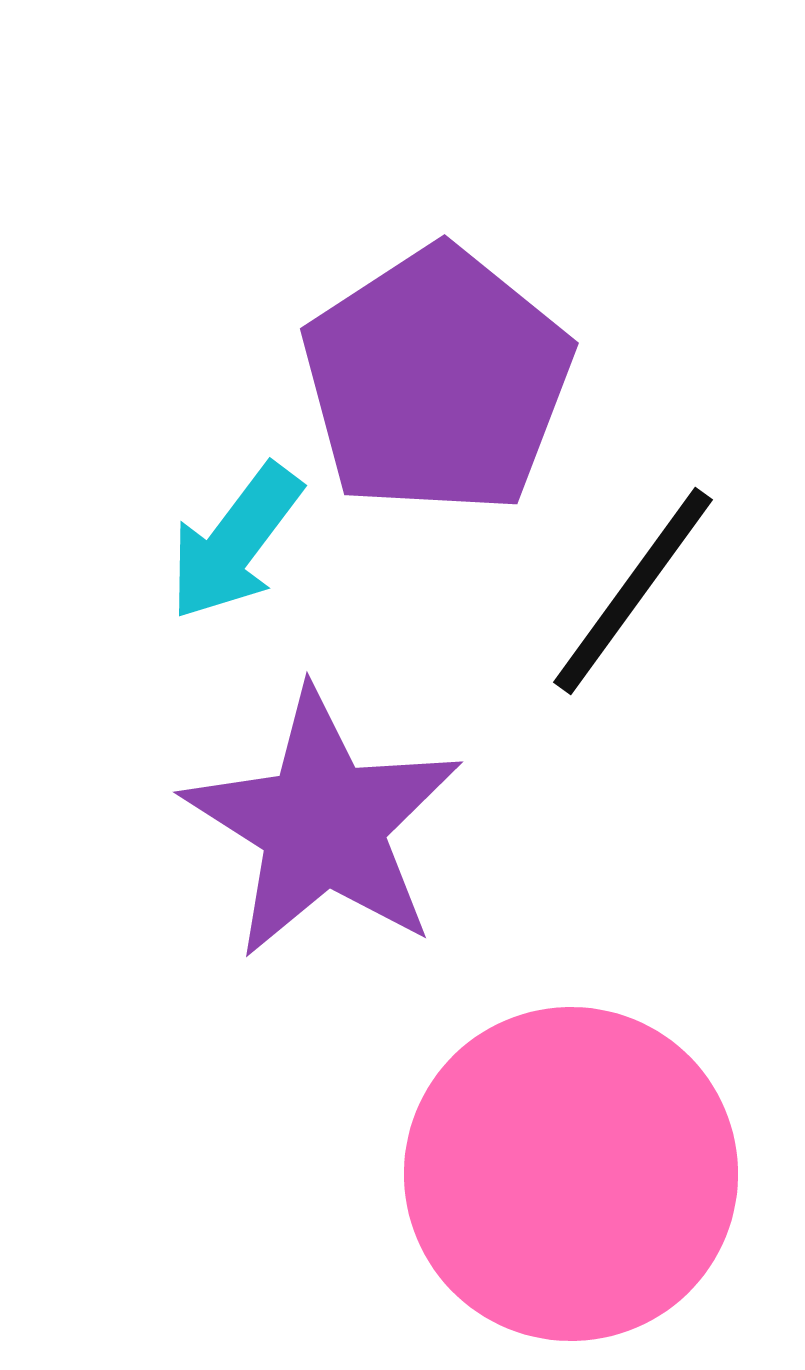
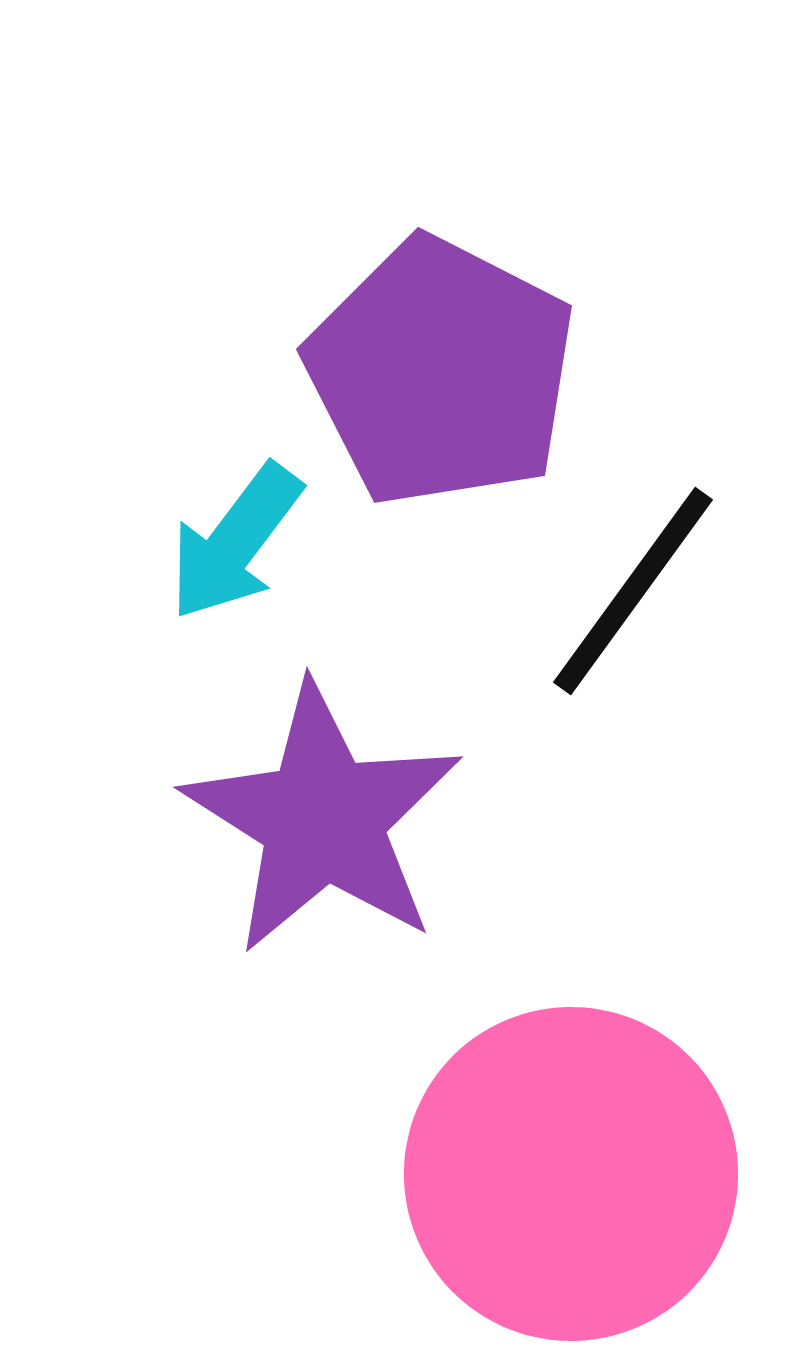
purple pentagon: moved 4 px right, 9 px up; rotated 12 degrees counterclockwise
purple star: moved 5 px up
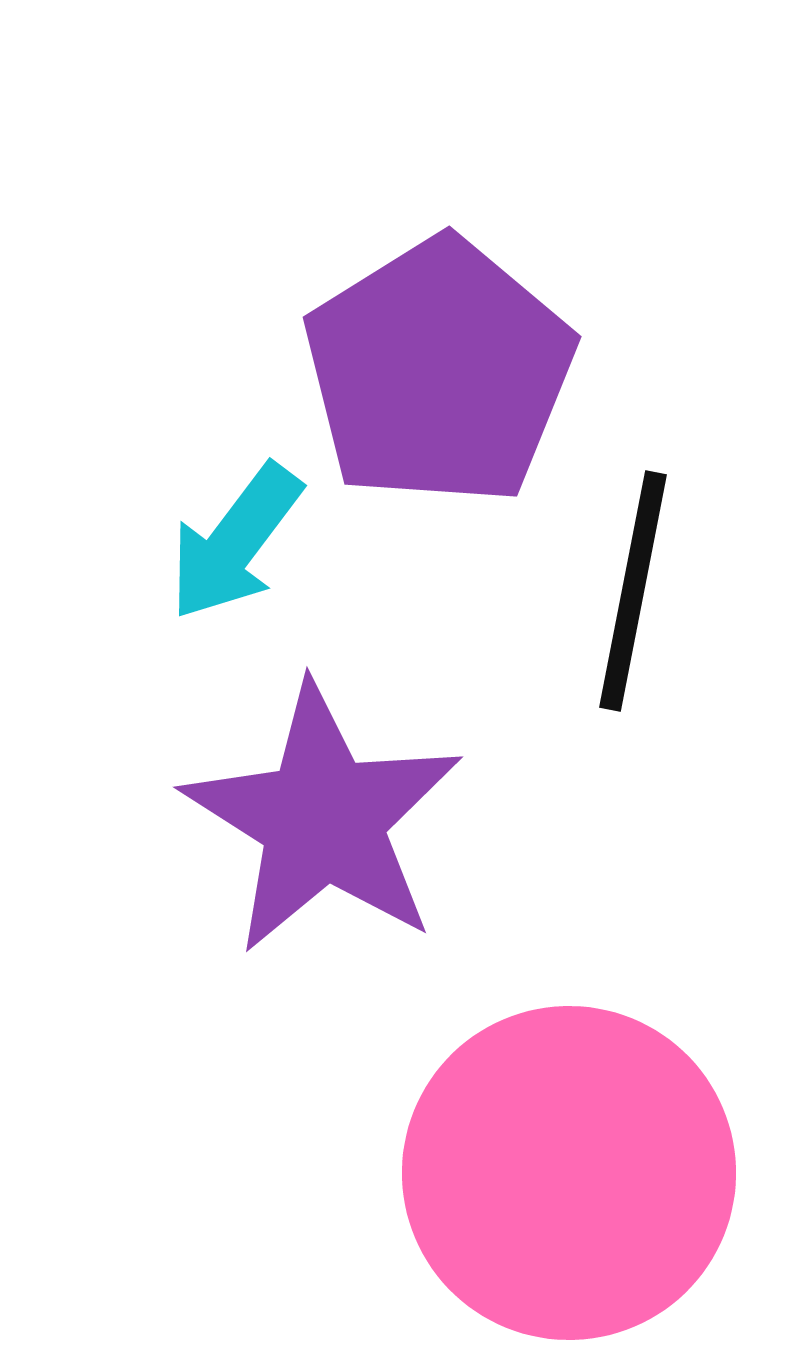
purple pentagon: moved 2 px left; rotated 13 degrees clockwise
black line: rotated 25 degrees counterclockwise
pink circle: moved 2 px left, 1 px up
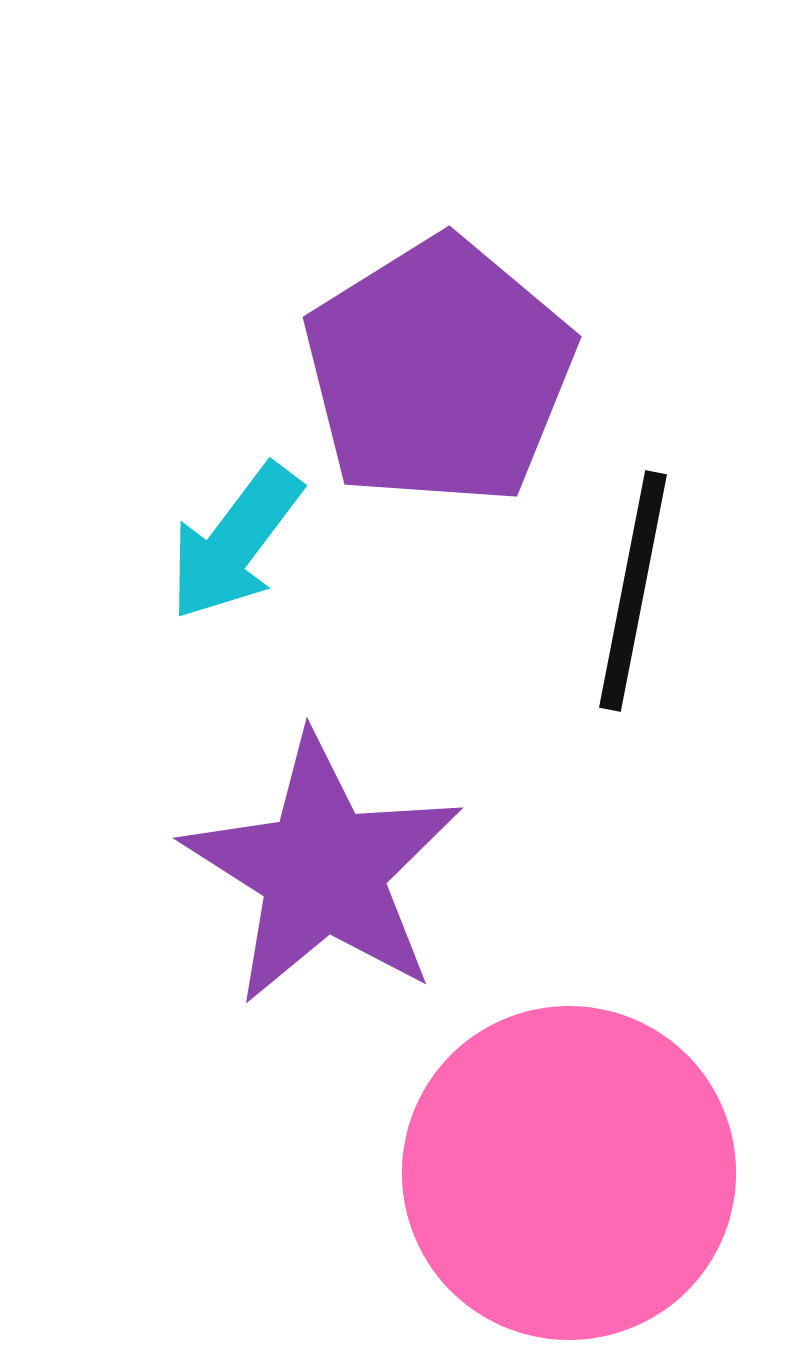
purple star: moved 51 px down
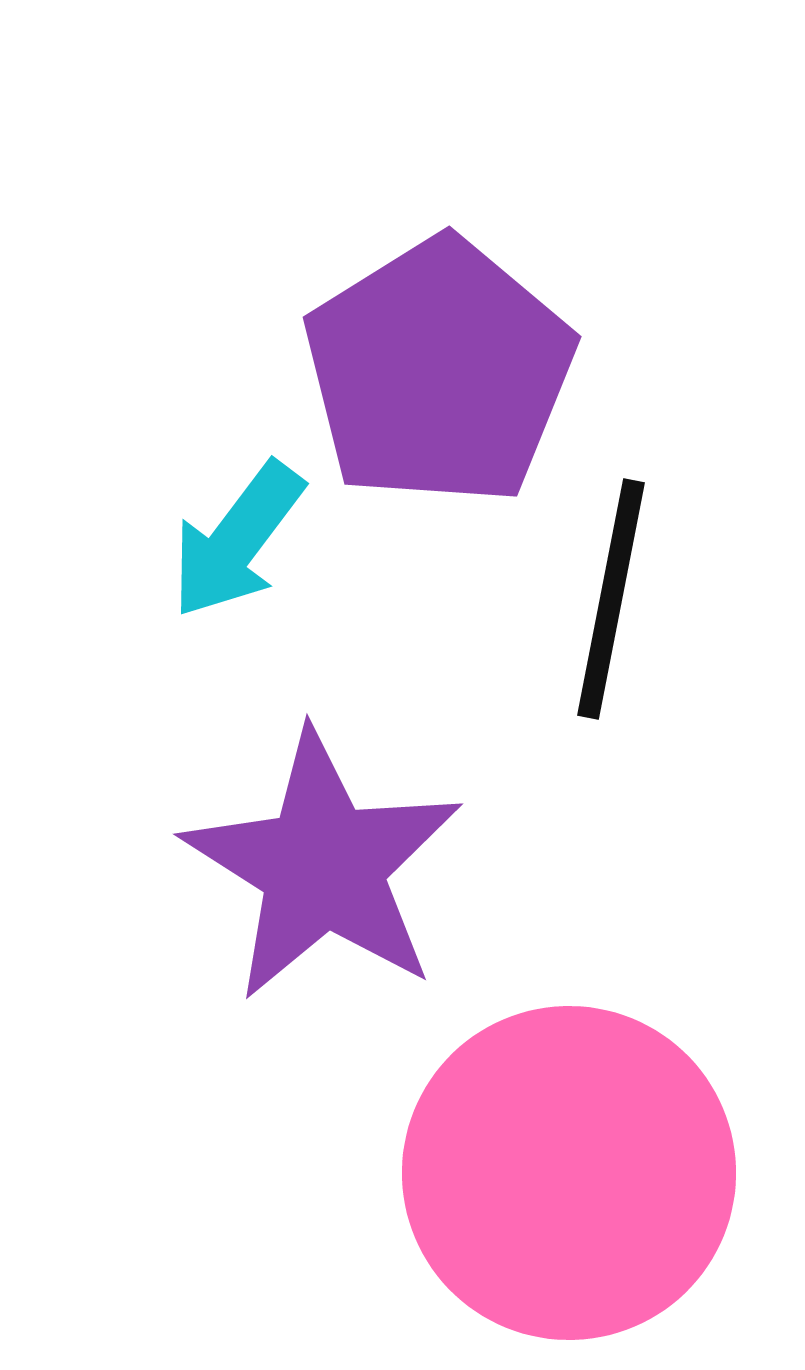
cyan arrow: moved 2 px right, 2 px up
black line: moved 22 px left, 8 px down
purple star: moved 4 px up
